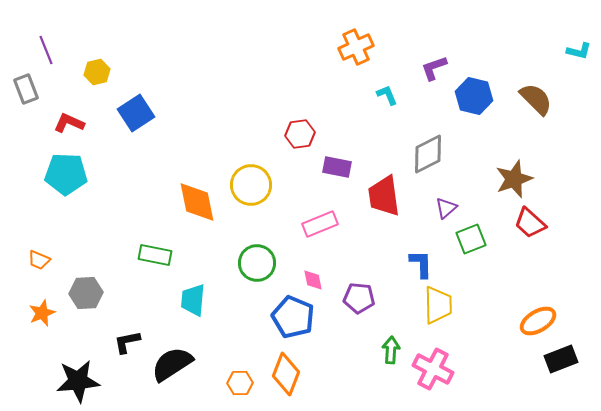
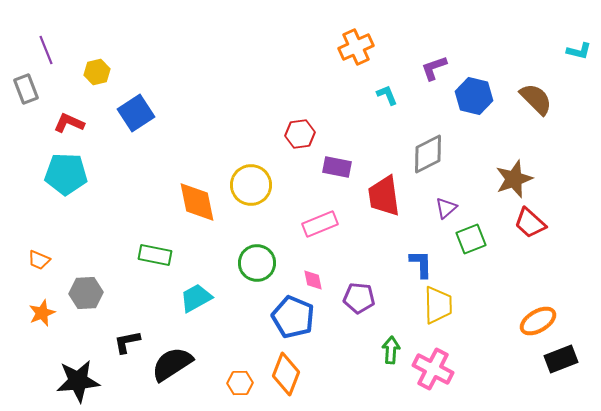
cyan trapezoid at (193, 300): moved 3 px right, 2 px up; rotated 56 degrees clockwise
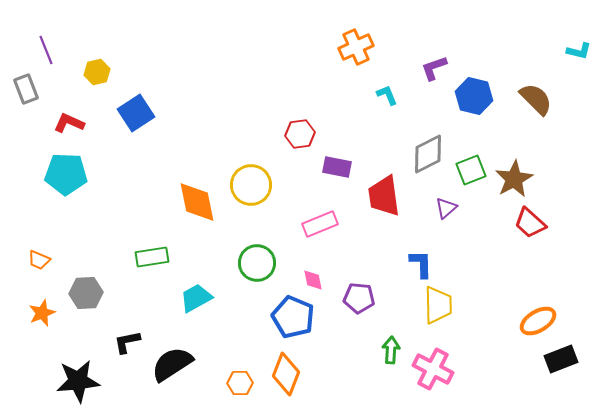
brown star at (514, 179): rotated 9 degrees counterclockwise
green square at (471, 239): moved 69 px up
green rectangle at (155, 255): moved 3 px left, 2 px down; rotated 20 degrees counterclockwise
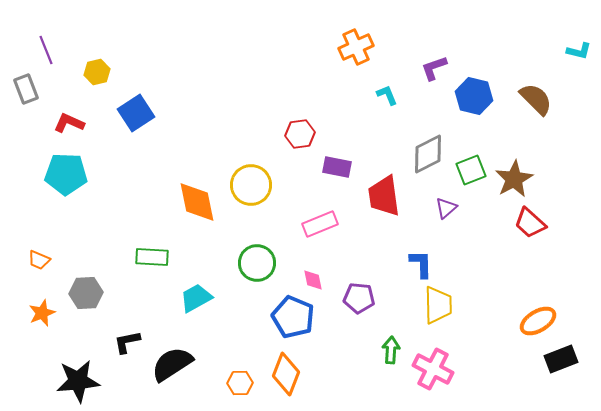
green rectangle at (152, 257): rotated 12 degrees clockwise
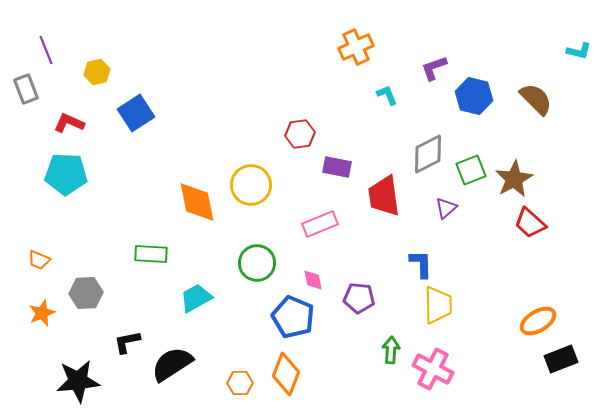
green rectangle at (152, 257): moved 1 px left, 3 px up
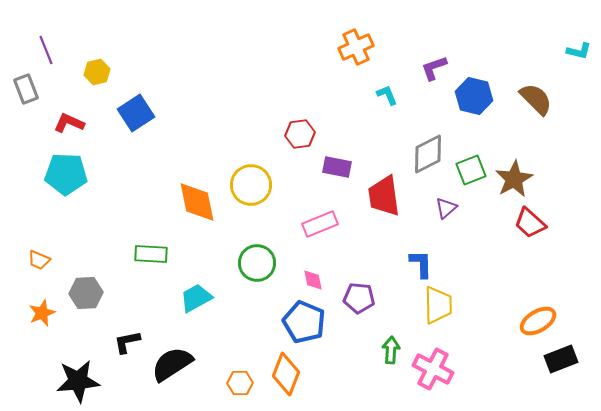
blue pentagon at (293, 317): moved 11 px right, 5 px down
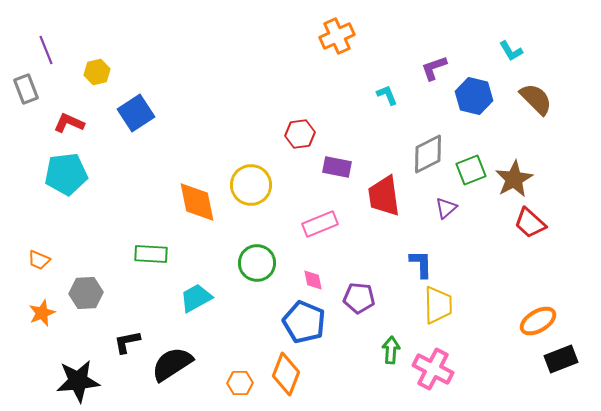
orange cross at (356, 47): moved 19 px left, 11 px up
cyan L-shape at (579, 51): moved 68 px left; rotated 45 degrees clockwise
cyan pentagon at (66, 174): rotated 9 degrees counterclockwise
